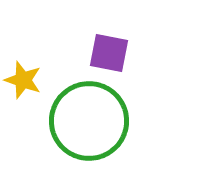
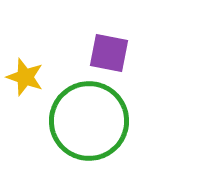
yellow star: moved 2 px right, 3 px up
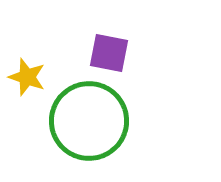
yellow star: moved 2 px right
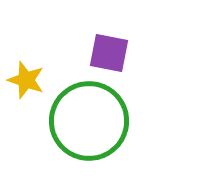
yellow star: moved 1 px left, 3 px down
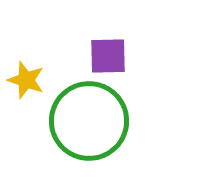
purple square: moved 1 px left, 3 px down; rotated 12 degrees counterclockwise
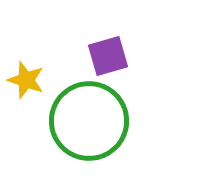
purple square: rotated 15 degrees counterclockwise
